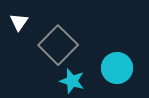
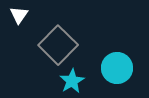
white triangle: moved 7 px up
cyan star: rotated 25 degrees clockwise
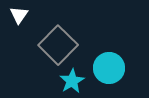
cyan circle: moved 8 px left
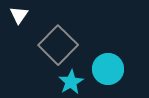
cyan circle: moved 1 px left, 1 px down
cyan star: moved 1 px left, 1 px down
